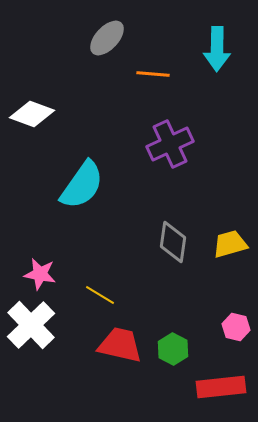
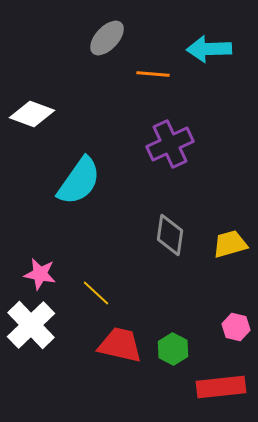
cyan arrow: moved 8 px left; rotated 87 degrees clockwise
cyan semicircle: moved 3 px left, 4 px up
gray diamond: moved 3 px left, 7 px up
yellow line: moved 4 px left, 2 px up; rotated 12 degrees clockwise
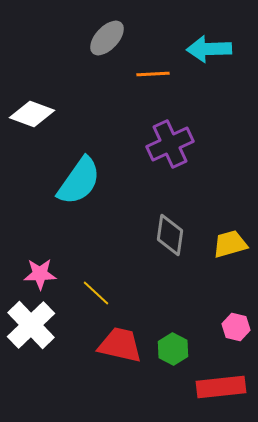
orange line: rotated 8 degrees counterclockwise
pink star: rotated 12 degrees counterclockwise
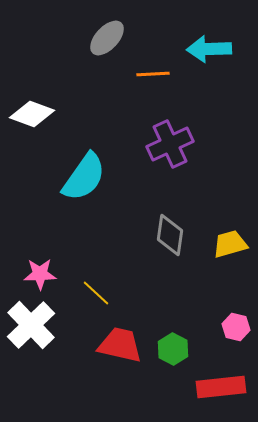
cyan semicircle: moved 5 px right, 4 px up
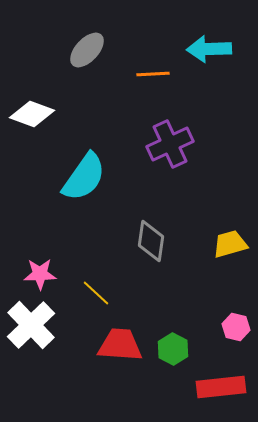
gray ellipse: moved 20 px left, 12 px down
gray diamond: moved 19 px left, 6 px down
red trapezoid: rotated 9 degrees counterclockwise
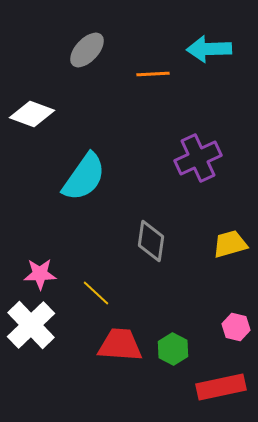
purple cross: moved 28 px right, 14 px down
red rectangle: rotated 6 degrees counterclockwise
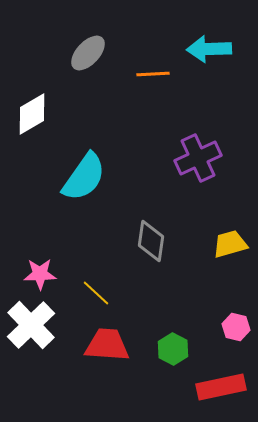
gray ellipse: moved 1 px right, 3 px down
white diamond: rotated 51 degrees counterclockwise
red trapezoid: moved 13 px left
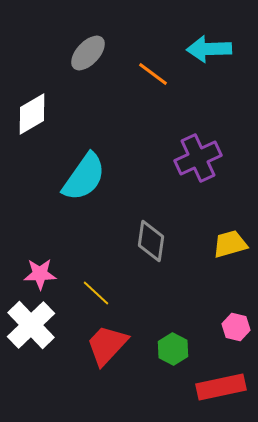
orange line: rotated 40 degrees clockwise
red trapezoid: rotated 51 degrees counterclockwise
